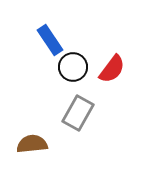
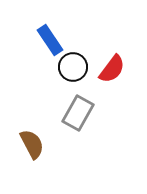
brown semicircle: rotated 68 degrees clockwise
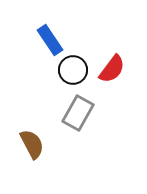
black circle: moved 3 px down
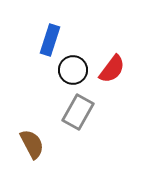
blue rectangle: rotated 52 degrees clockwise
gray rectangle: moved 1 px up
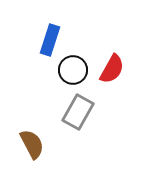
red semicircle: rotated 8 degrees counterclockwise
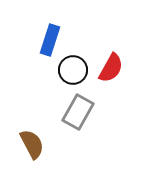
red semicircle: moved 1 px left, 1 px up
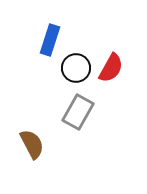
black circle: moved 3 px right, 2 px up
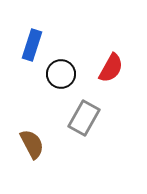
blue rectangle: moved 18 px left, 5 px down
black circle: moved 15 px left, 6 px down
gray rectangle: moved 6 px right, 6 px down
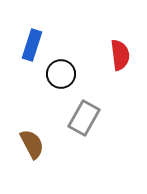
red semicircle: moved 9 px right, 13 px up; rotated 36 degrees counterclockwise
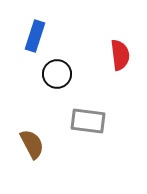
blue rectangle: moved 3 px right, 9 px up
black circle: moved 4 px left
gray rectangle: moved 4 px right, 3 px down; rotated 68 degrees clockwise
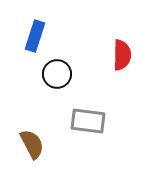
red semicircle: moved 2 px right; rotated 8 degrees clockwise
